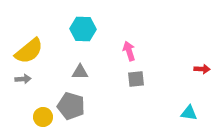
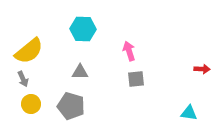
gray arrow: rotated 70 degrees clockwise
yellow circle: moved 12 px left, 13 px up
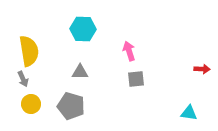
yellow semicircle: rotated 60 degrees counterclockwise
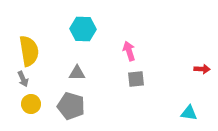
gray triangle: moved 3 px left, 1 px down
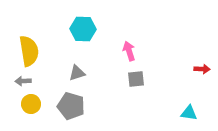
gray triangle: rotated 18 degrees counterclockwise
gray arrow: moved 2 px down; rotated 112 degrees clockwise
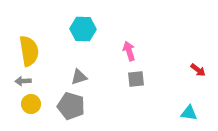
red arrow: moved 4 px left, 1 px down; rotated 35 degrees clockwise
gray triangle: moved 2 px right, 4 px down
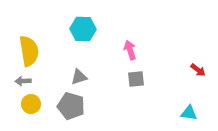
pink arrow: moved 1 px right, 1 px up
